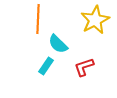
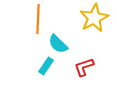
yellow star: moved 1 px left, 2 px up
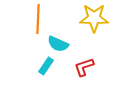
yellow star: rotated 28 degrees clockwise
cyan semicircle: rotated 20 degrees counterclockwise
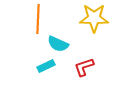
cyan rectangle: rotated 30 degrees clockwise
